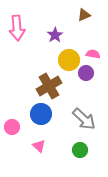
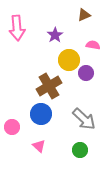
pink semicircle: moved 9 px up
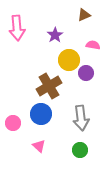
gray arrow: moved 3 px left, 1 px up; rotated 40 degrees clockwise
pink circle: moved 1 px right, 4 px up
